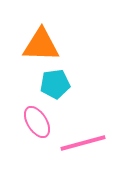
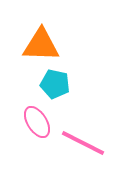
cyan pentagon: rotated 20 degrees clockwise
pink line: rotated 42 degrees clockwise
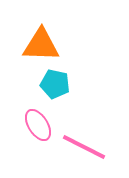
pink ellipse: moved 1 px right, 3 px down
pink line: moved 1 px right, 4 px down
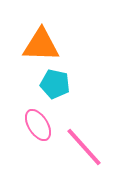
pink line: rotated 21 degrees clockwise
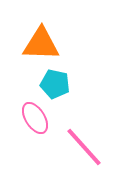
orange triangle: moved 1 px up
pink ellipse: moved 3 px left, 7 px up
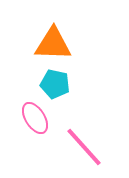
orange triangle: moved 12 px right
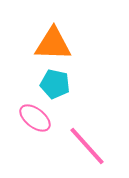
pink ellipse: rotated 20 degrees counterclockwise
pink line: moved 3 px right, 1 px up
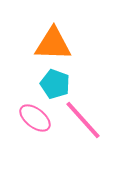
cyan pentagon: rotated 8 degrees clockwise
pink line: moved 4 px left, 26 px up
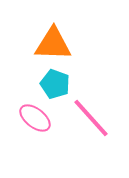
pink line: moved 8 px right, 2 px up
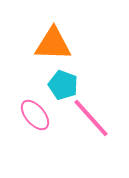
cyan pentagon: moved 8 px right, 1 px down
pink ellipse: moved 3 px up; rotated 12 degrees clockwise
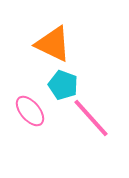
orange triangle: rotated 24 degrees clockwise
pink ellipse: moved 5 px left, 4 px up
